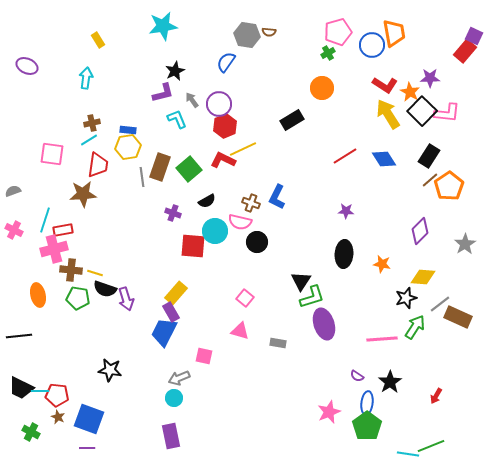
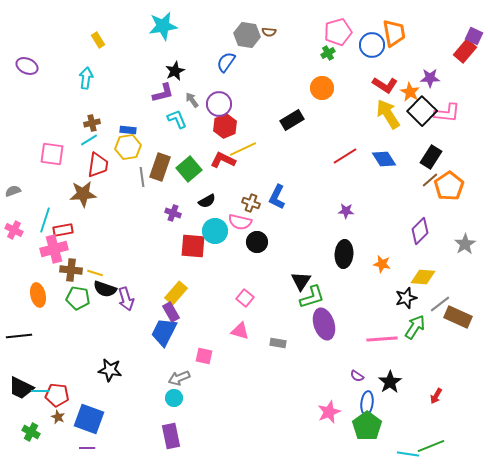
black rectangle at (429, 156): moved 2 px right, 1 px down
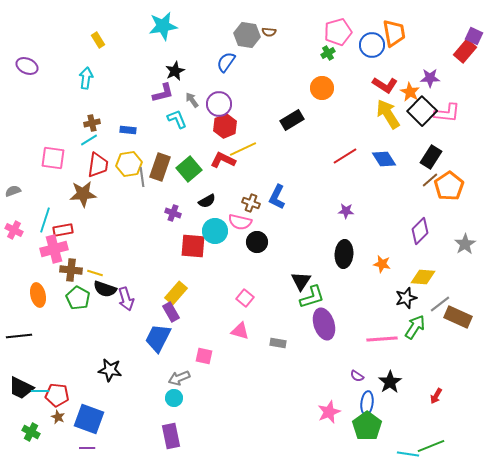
yellow hexagon at (128, 147): moved 1 px right, 17 px down
pink square at (52, 154): moved 1 px right, 4 px down
green pentagon at (78, 298): rotated 20 degrees clockwise
blue trapezoid at (164, 332): moved 6 px left, 6 px down
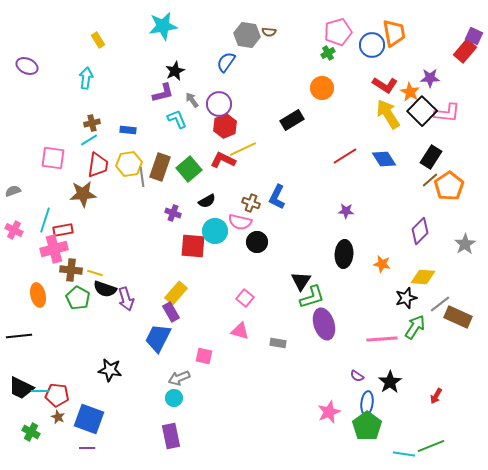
cyan line at (408, 454): moved 4 px left
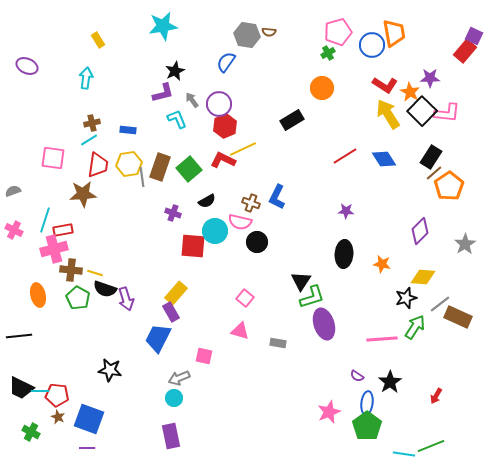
brown line at (430, 180): moved 4 px right, 7 px up
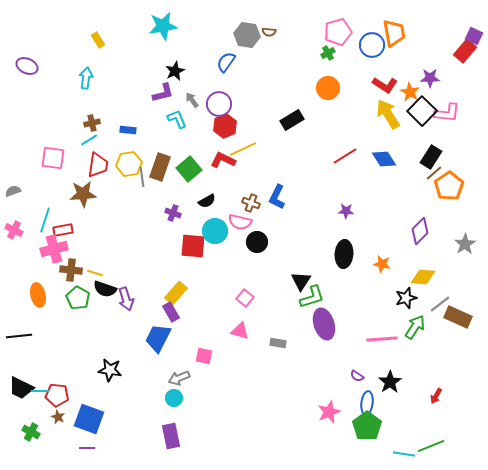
orange circle at (322, 88): moved 6 px right
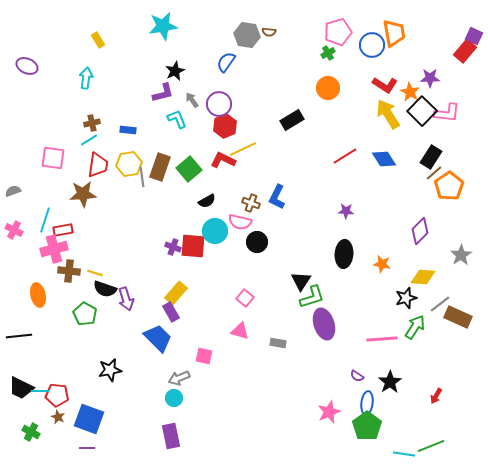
purple cross at (173, 213): moved 34 px down
gray star at (465, 244): moved 4 px left, 11 px down
brown cross at (71, 270): moved 2 px left, 1 px down
green pentagon at (78, 298): moved 7 px right, 16 px down
blue trapezoid at (158, 338): rotated 108 degrees clockwise
black star at (110, 370): rotated 20 degrees counterclockwise
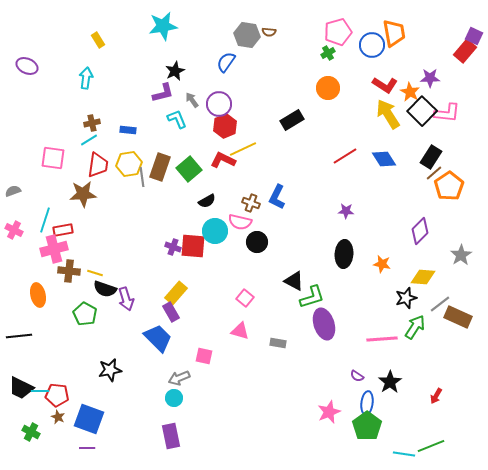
black triangle at (301, 281): moved 7 px left; rotated 35 degrees counterclockwise
